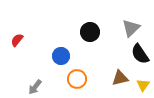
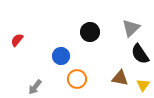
brown triangle: rotated 24 degrees clockwise
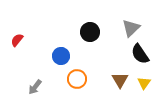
brown triangle: moved 2 px down; rotated 48 degrees clockwise
yellow triangle: moved 1 px right, 2 px up
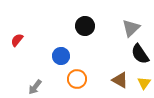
black circle: moved 5 px left, 6 px up
brown triangle: rotated 30 degrees counterclockwise
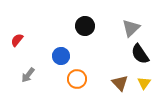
brown triangle: moved 3 px down; rotated 18 degrees clockwise
gray arrow: moved 7 px left, 12 px up
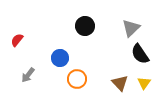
blue circle: moved 1 px left, 2 px down
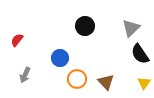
gray arrow: moved 3 px left; rotated 14 degrees counterclockwise
brown triangle: moved 14 px left, 1 px up
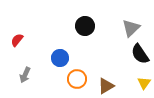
brown triangle: moved 4 px down; rotated 42 degrees clockwise
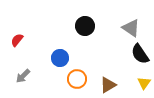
gray triangle: rotated 42 degrees counterclockwise
gray arrow: moved 2 px left, 1 px down; rotated 21 degrees clockwise
brown triangle: moved 2 px right, 1 px up
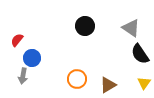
blue circle: moved 28 px left
gray arrow: rotated 35 degrees counterclockwise
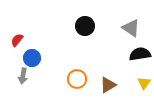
black semicircle: rotated 115 degrees clockwise
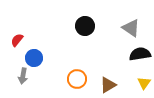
blue circle: moved 2 px right
